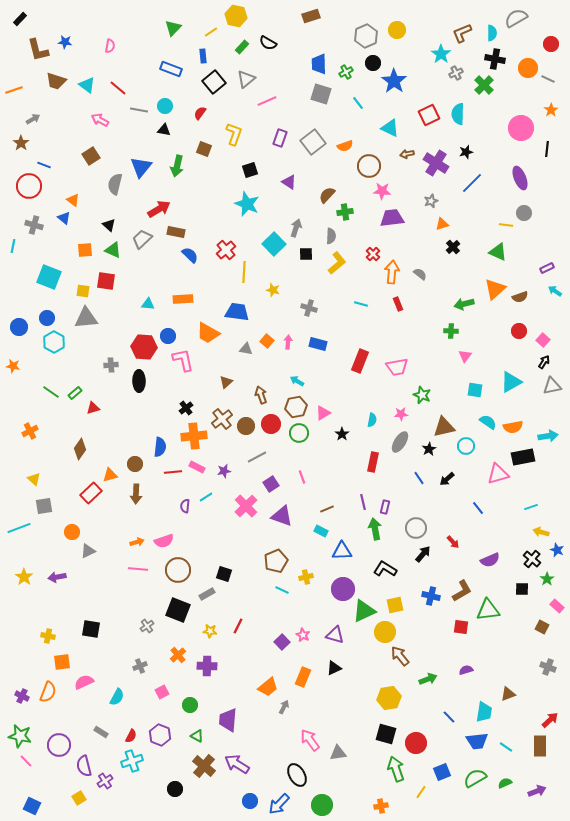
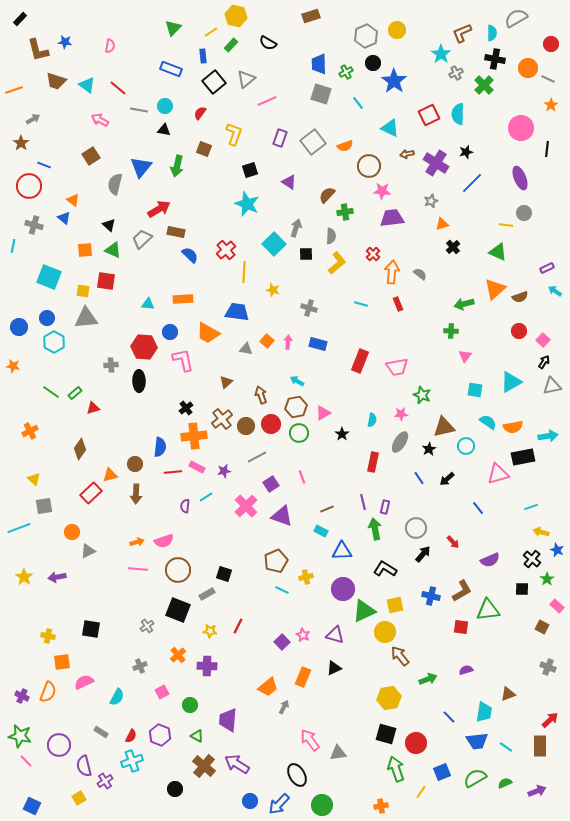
green rectangle at (242, 47): moved 11 px left, 2 px up
orange star at (551, 110): moved 5 px up
blue circle at (168, 336): moved 2 px right, 4 px up
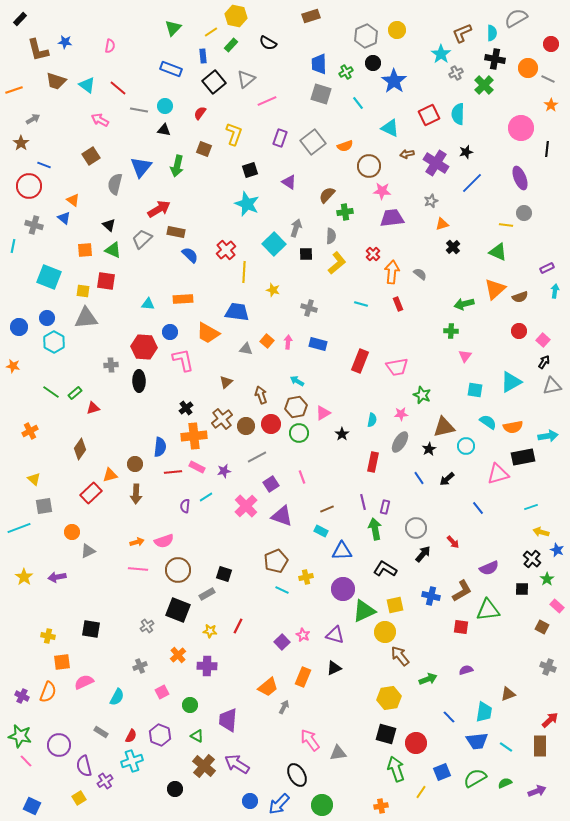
cyan arrow at (555, 291): rotated 64 degrees clockwise
purple semicircle at (490, 560): moved 1 px left, 8 px down
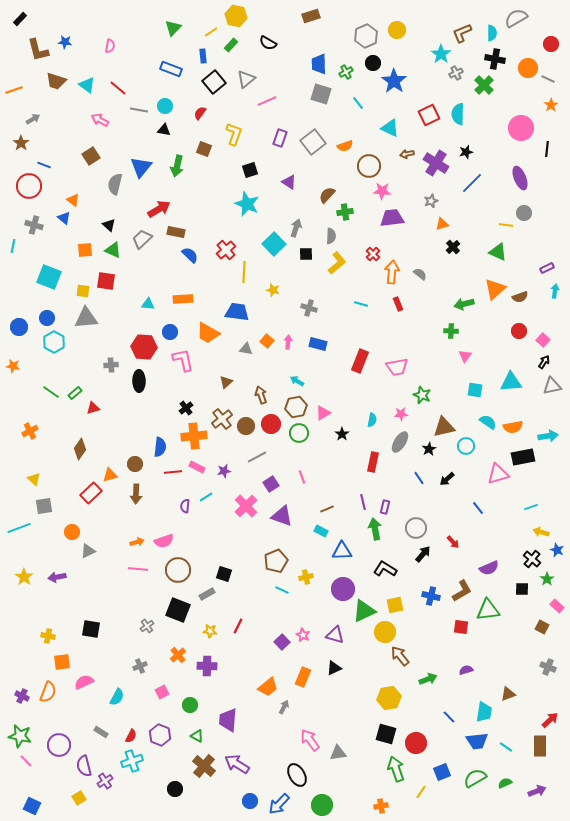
cyan triangle at (511, 382): rotated 25 degrees clockwise
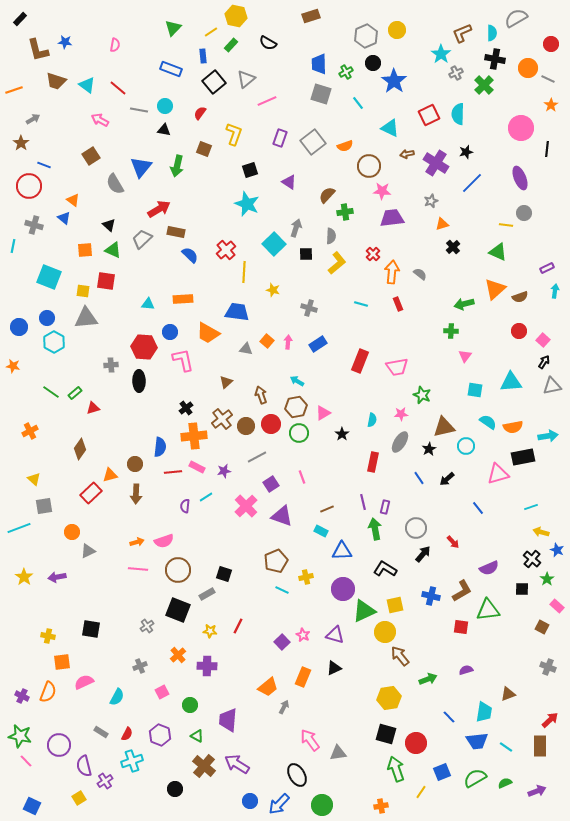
pink semicircle at (110, 46): moved 5 px right, 1 px up
gray semicircle at (115, 184): rotated 45 degrees counterclockwise
blue rectangle at (318, 344): rotated 48 degrees counterclockwise
red semicircle at (131, 736): moved 4 px left, 2 px up
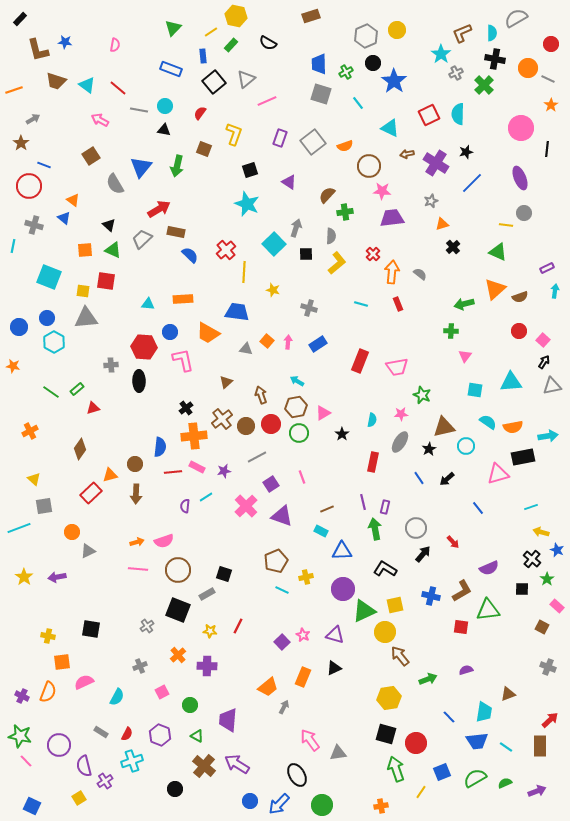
green rectangle at (75, 393): moved 2 px right, 4 px up
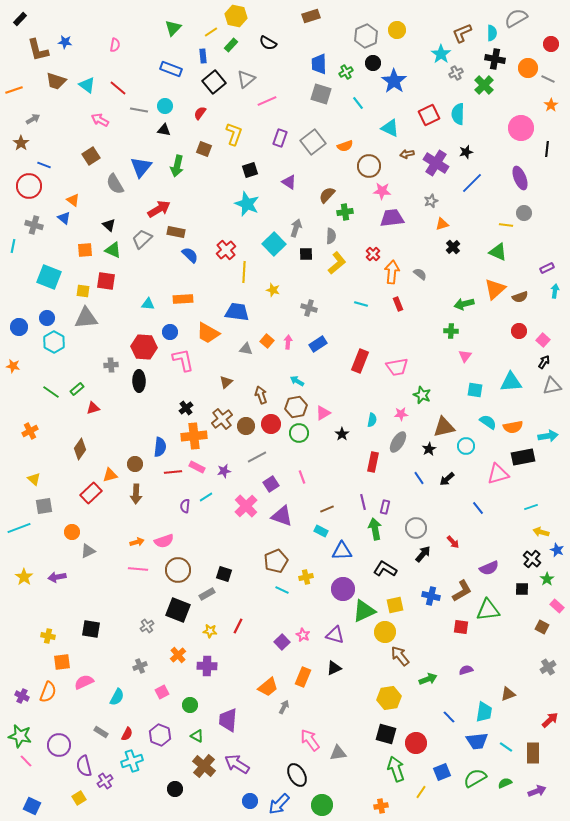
gray ellipse at (400, 442): moved 2 px left
gray cross at (548, 667): rotated 35 degrees clockwise
brown rectangle at (540, 746): moved 7 px left, 7 px down
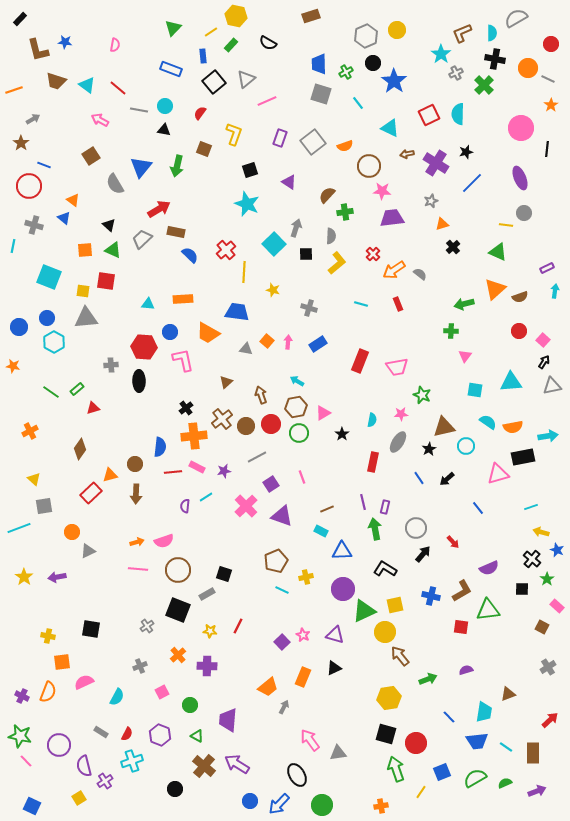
orange arrow at (392, 272): moved 2 px right, 2 px up; rotated 130 degrees counterclockwise
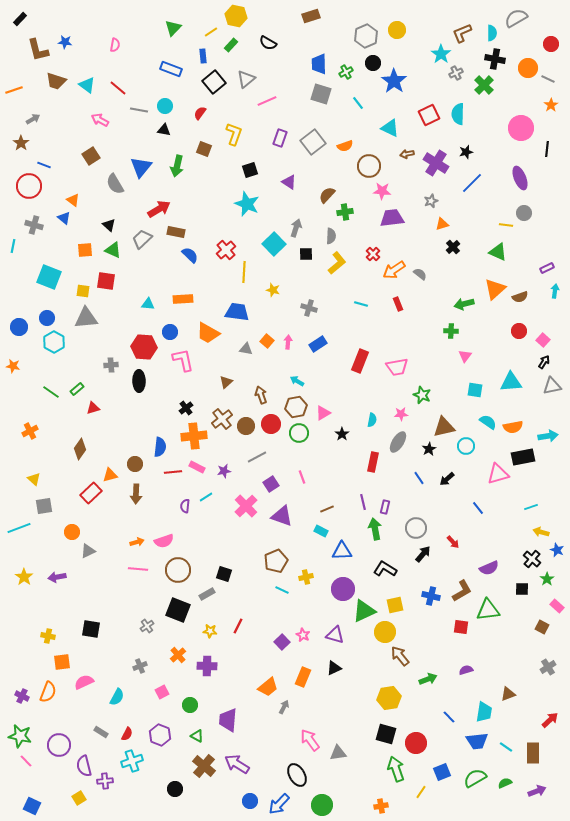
purple cross at (105, 781): rotated 28 degrees clockwise
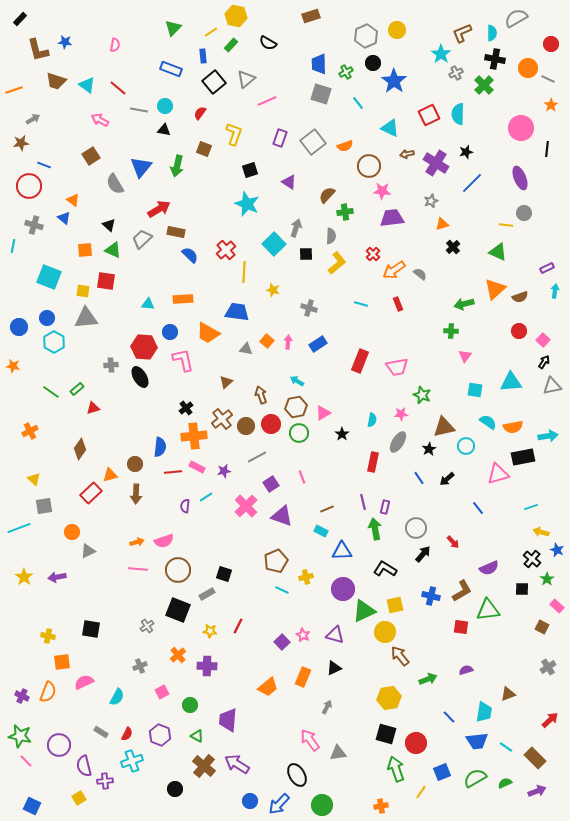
brown star at (21, 143): rotated 28 degrees clockwise
black ellipse at (139, 381): moved 1 px right, 4 px up; rotated 30 degrees counterclockwise
gray arrow at (284, 707): moved 43 px right
brown rectangle at (533, 753): moved 2 px right, 5 px down; rotated 45 degrees counterclockwise
